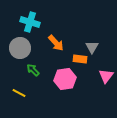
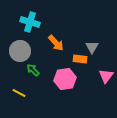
gray circle: moved 3 px down
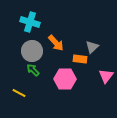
gray triangle: rotated 16 degrees clockwise
gray circle: moved 12 px right
pink hexagon: rotated 10 degrees clockwise
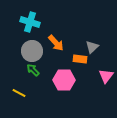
pink hexagon: moved 1 px left, 1 px down
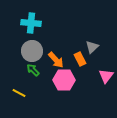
cyan cross: moved 1 px right, 1 px down; rotated 12 degrees counterclockwise
orange arrow: moved 17 px down
orange rectangle: rotated 56 degrees clockwise
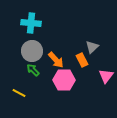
orange rectangle: moved 2 px right, 1 px down
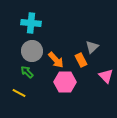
orange rectangle: moved 1 px left
green arrow: moved 6 px left, 2 px down
pink triangle: rotated 21 degrees counterclockwise
pink hexagon: moved 1 px right, 2 px down
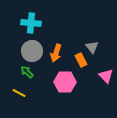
gray triangle: rotated 24 degrees counterclockwise
orange arrow: moved 7 px up; rotated 60 degrees clockwise
